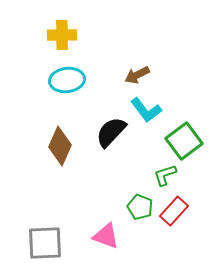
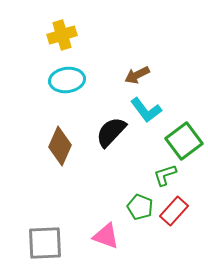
yellow cross: rotated 16 degrees counterclockwise
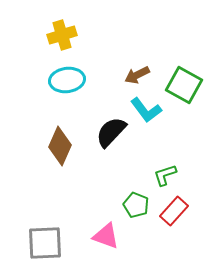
green square: moved 56 px up; rotated 24 degrees counterclockwise
green pentagon: moved 4 px left, 2 px up
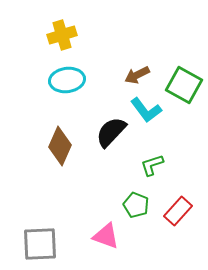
green L-shape: moved 13 px left, 10 px up
red rectangle: moved 4 px right
gray square: moved 5 px left, 1 px down
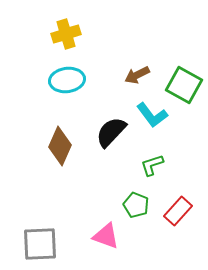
yellow cross: moved 4 px right, 1 px up
cyan L-shape: moved 6 px right, 5 px down
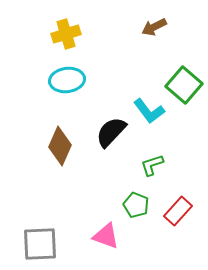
brown arrow: moved 17 px right, 48 px up
green square: rotated 12 degrees clockwise
cyan L-shape: moved 3 px left, 4 px up
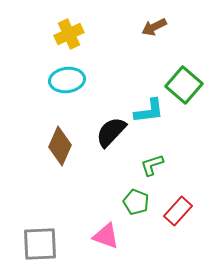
yellow cross: moved 3 px right; rotated 8 degrees counterclockwise
cyan L-shape: rotated 60 degrees counterclockwise
green pentagon: moved 3 px up
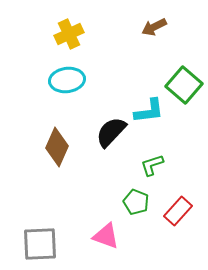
brown diamond: moved 3 px left, 1 px down
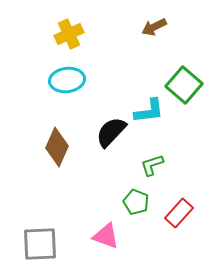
red rectangle: moved 1 px right, 2 px down
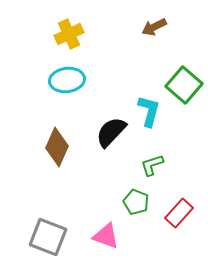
cyan L-shape: rotated 68 degrees counterclockwise
gray square: moved 8 px right, 7 px up; rotated 24 degrees clockwise
